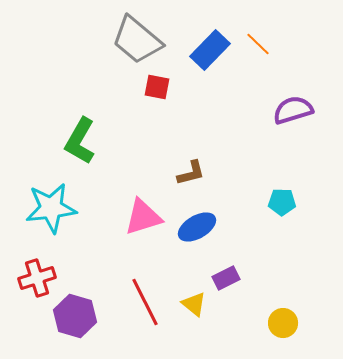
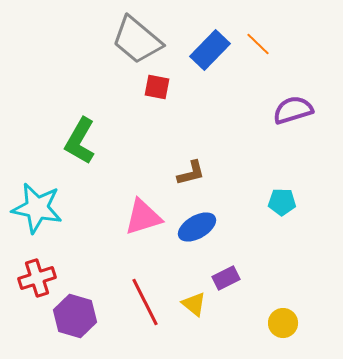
cyan star: moved 14 px left; rotated 18 degrees clockwise
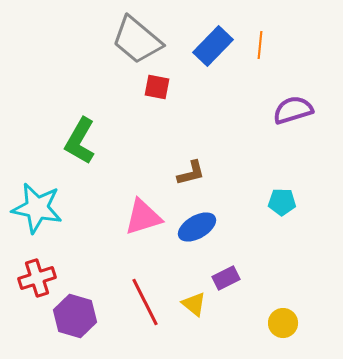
orange line: moved 2 px right, 1 px down; rotated 52 degrees clockwise
blue rectangle: moved 3 px right, 4 px up
